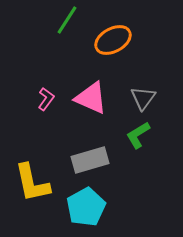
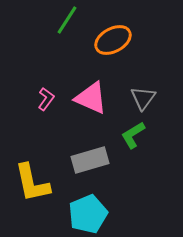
green L-shape: moved 5 px left
cyan pentagon: moved 2 px right, 7 px down; rotated 6 degrees clockwise
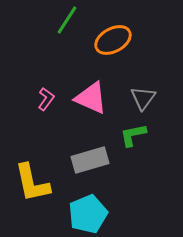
green L-shape: rotated 20 degrees clockwise
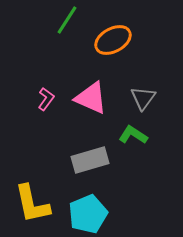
green L-shape: rotated 44 degrees clockwise
yellow L-shape: moved 21 px down
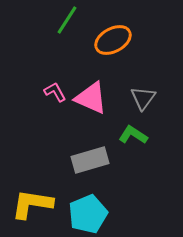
pink L-shape: moved 9 px right, 7 px up; rotated 65 degrees counterclockwise
yellow L-shape: rotated 111 degrees clockwise
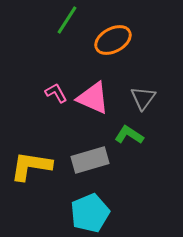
pink L-shape: moved 1 px right, 1 px down
pink triangle: moved 2 px right
green L-shape: moved 4 px left
yellow L-shape: moved 1 px left, 38 px up
cyan pentagon: moved 2 px right, 1 px up
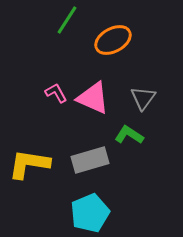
yellow L-shape: moved 2 px left, 2 px up
